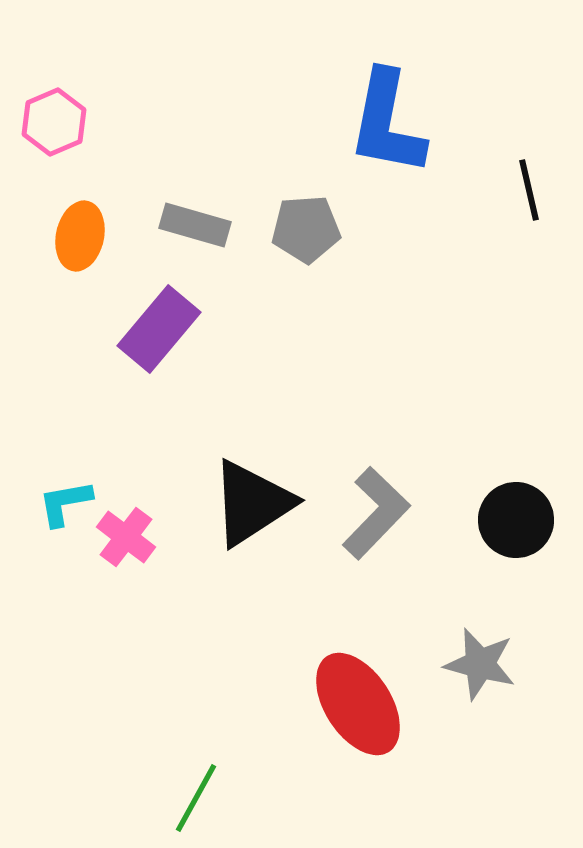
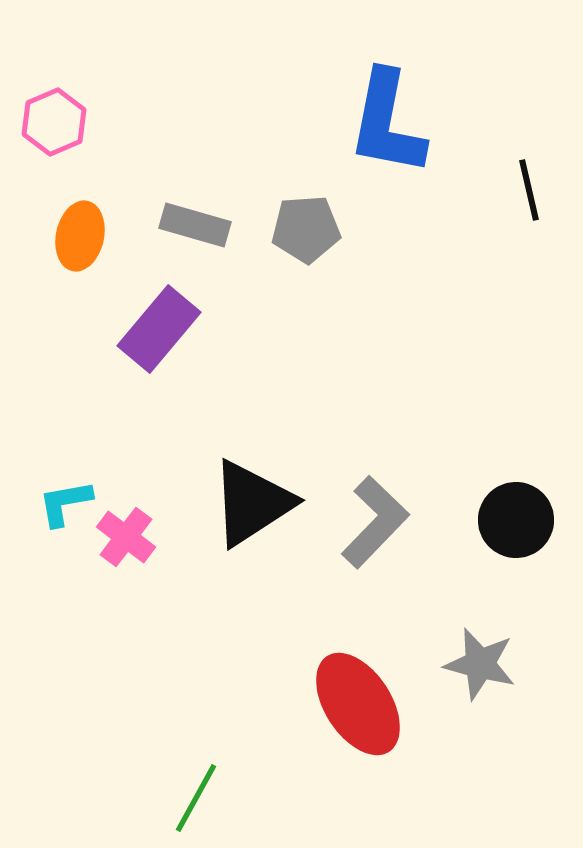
gray L-shape: moved 1 px left, 9 px down
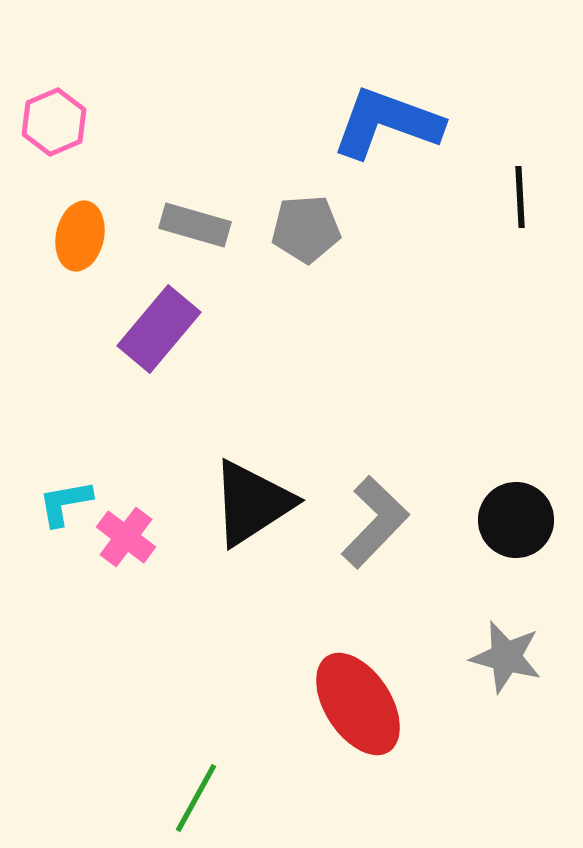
blue L-shape: rotated 99 degrees clockwise
black line: moved 9 px left, 7 px down; rotated 10 degrees clockwise
gray star: moved 26 px right, 7 px up
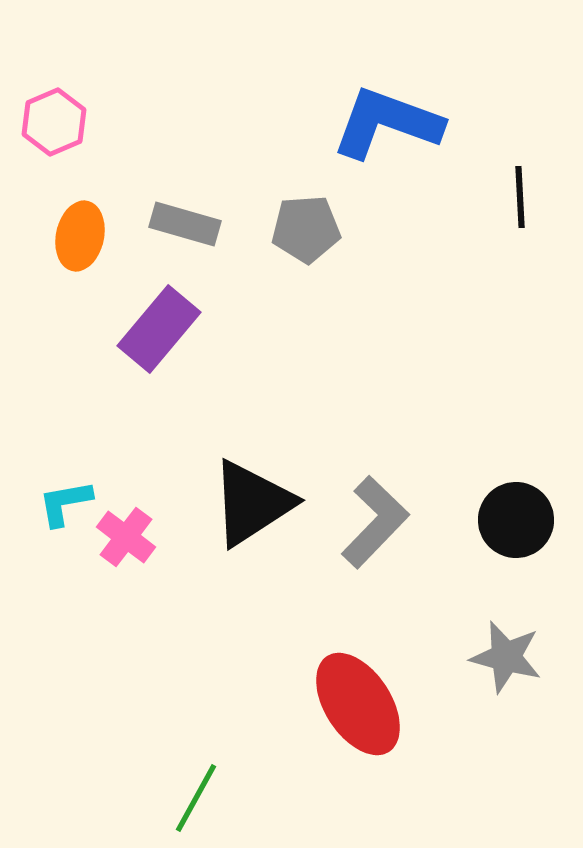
gray rectangle: moved 10 px left, 1 px up
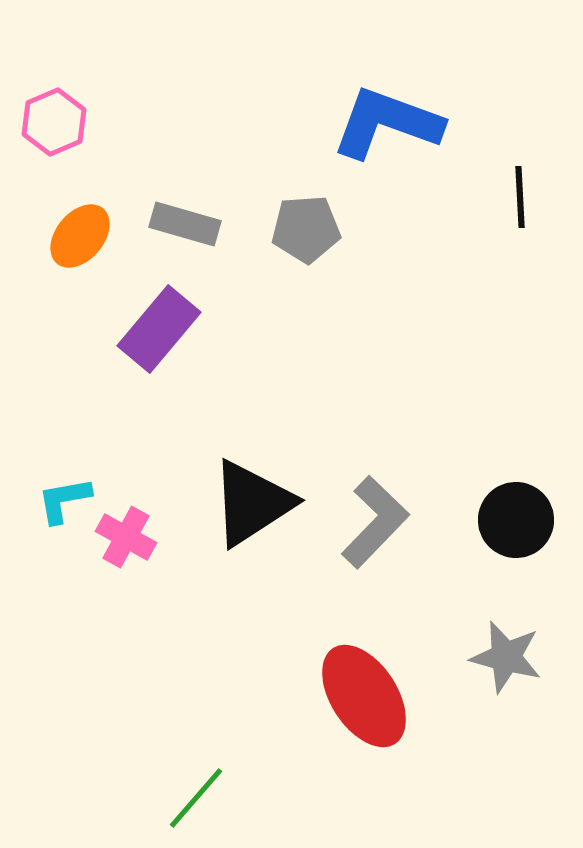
orange ellipse: rotated 28 degrees clockwise
cyan L-shape: moved 1 px left, 3 px up
pink cross: rotated 8 degrees counterclockwise
red ellipse: moved 6 px right, 8 px up
green line: rotated 12 degrees clockwise
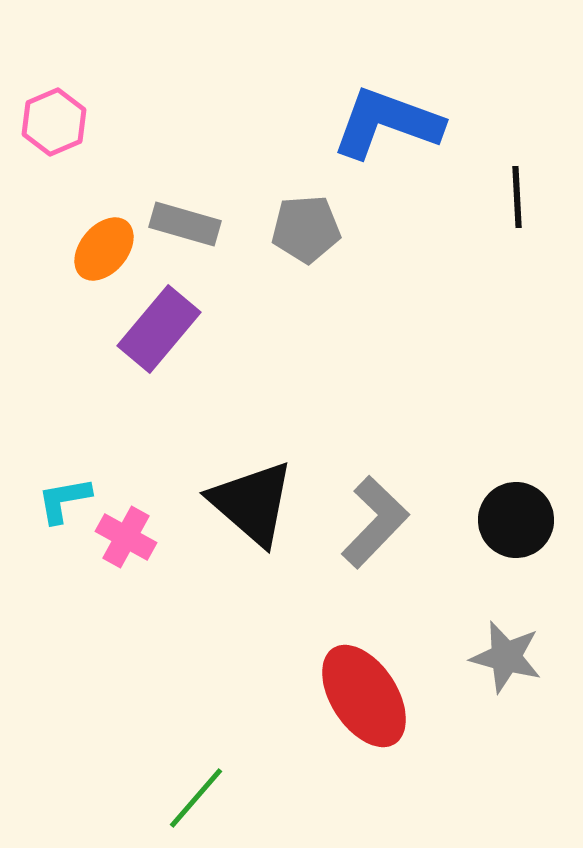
black line: moved 3 px left
orange ellipse: moved 24 px right, 13 px down
black triangle: rotated 46 degrees counterclockwise
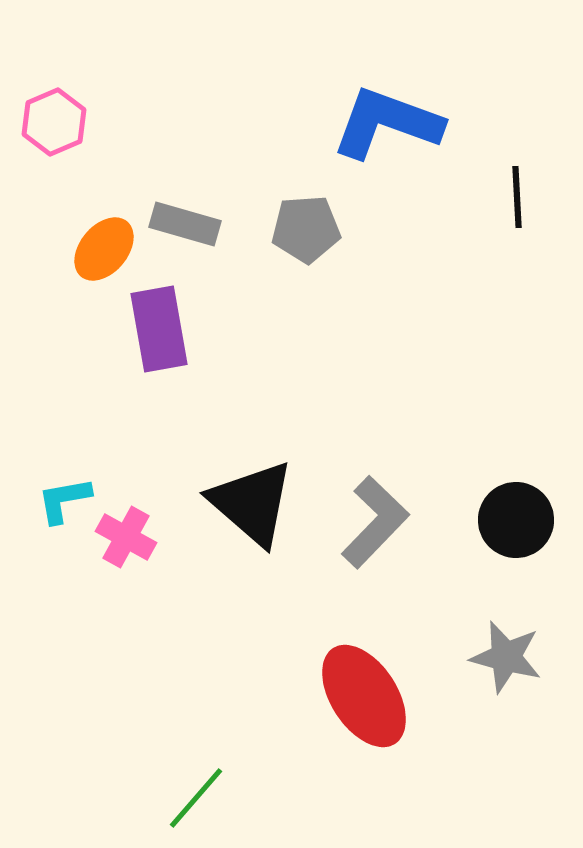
purple rectangle: rotated 50 degrees counterclockwise
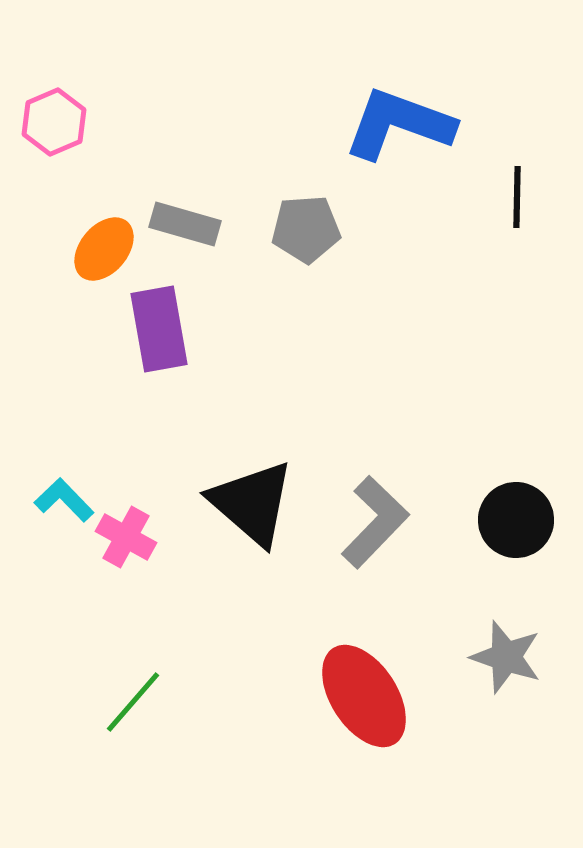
blue L-shape: moved 12 px right, 1 px down
black line: rotated 4 degrees clockwise
cyan L-shape: rotated 56 degrees clockwise
gray star: rotated 4 degrees clockwise
green line: moved 63 px left, 96 px up
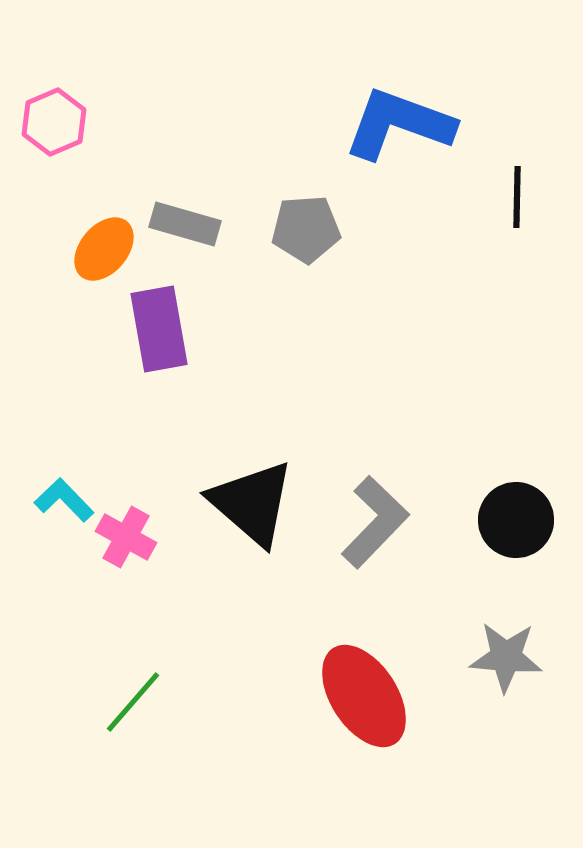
gray star: rotated 14 degrees counterclockwise
